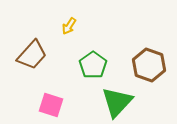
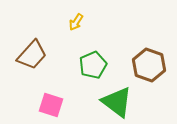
yellow arrow: moved 7 px right, 4 px up
green pentagon: rotated 12 degrees clockwise
green triangle: rotated 36 degrees counterclockwise
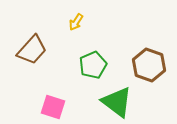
brown trapezoid: moved 5 px up
pink square: moved 2 px right, 2 px down
